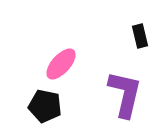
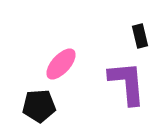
purple L-shape: moved 2 px right, 11 px up; rotated 18 degrees counterclockwise
black pentagon: moved 6 px left; rotated 16 degrees counterclockwise
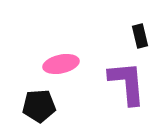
pink ellipse: rotated 36 degrees clockwise
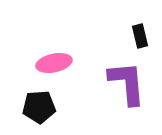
pink ellipse: moved 7 px left, 1 px up
black pentagon: moved 1 px down
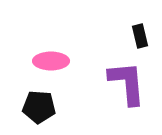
pink ellipse: moved 3 px left, 2 px up; rotated 12 degrees clockwise
black pentagon: rotated 8 degrees clockwise
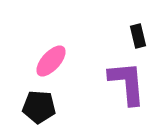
black rectangle: moved 2 px left
pink ellipse: rotated 48 degrees counterclockwise
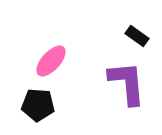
black rectangle: moved 1 px left; rotated 40 degrees counterclockwise
black pentagon: moved 1 px left, 2 px up
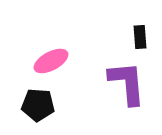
black rectangle: moved 3 px right, 1 px down; rotated 50 degrees clockwise
pink ellipse: rotated 20 degrees clockwise
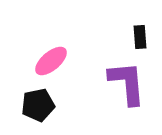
pink ellipse: rotated 12 degrees counterclockwise
black pentagon: rotated 16 degrees counterclockwise
